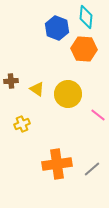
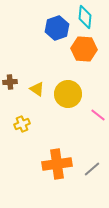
cyan diamond: moved 1 px left
blue hexagon: rotated 20 degrees clockwise
brown cross: moved 1 px left, 1 px down
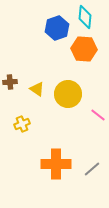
orange cross: moved 1 px left; rotated 8 degrees clockwise
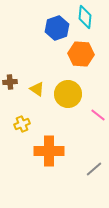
orange hexagon: moved 3 px left, 5 px down
orange cross: moved 7 px left, 13 px up
gray line: moved 2 px right
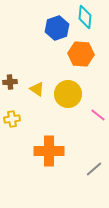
yellow cross: moved 10 px left, 5 px up; rotated 14 degrees clockwise
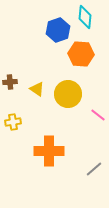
blue hexagon: moved 1 px right, 2 px down
yellow cross: moved 1 px right, 3 px down
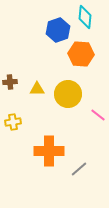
yellow triangle: rotated 35 degrees counterclockwise
gray line: moved 15 px left
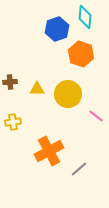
blue hexagon: moved 1 px left, 1 px up
orange hexagon: rotated 15 degrees clockwise
pink line: moved 2 px left, 1 px down
orange cross: rotated 28 degrees counterclockwise
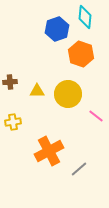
yellow triangle: moved 2 px down
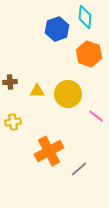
orange hexagon: moved 8 px right
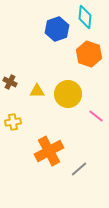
brown cross: rotated 32 degrees clockwise
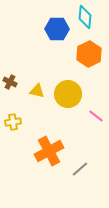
blue hexagon: rotated 20 degrees clockwise
orange hexagon: rotated 15 degrees clockwise
yellow triangle: rotated 14 degrees clockwise
gray line: moved 1 px right
